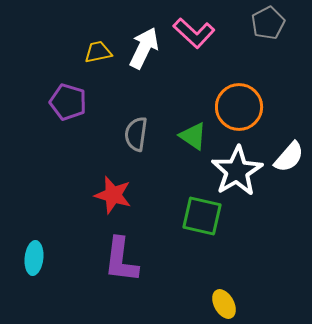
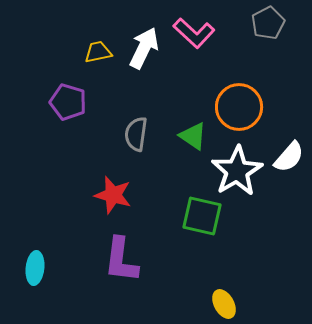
cyan ellipse: moved 1 px right, 10 px down
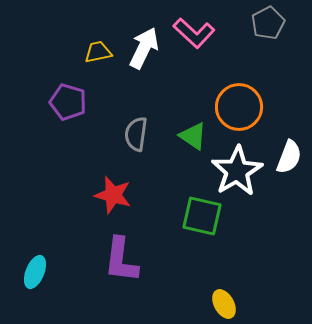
white semicircle: rotated 20 degrees counterclockwise
cyan ellipse: moved 4 px down; rotated 16 degrees clockwise
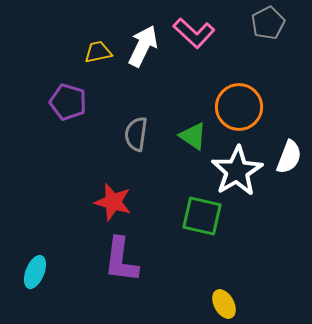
white arrow: moved 1 px left, 2 px up
red star: moved 7 px down
